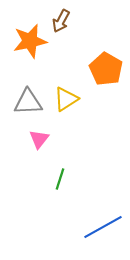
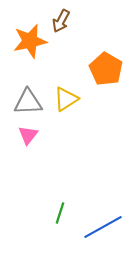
pink triangle: moved 11 px left, 4 px up
green line: moved 34 px down
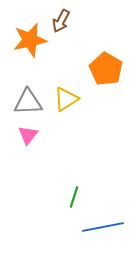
orange star: moved 1 px up
green line: moved 14 px right, 16 px up
blue line: rotated 18 degrees clockwise
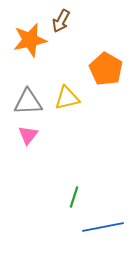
yellow triangle: moved 1 px right, 1 px up; rotated 20 degrees clockwise
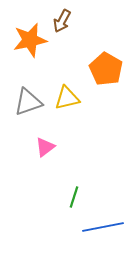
brown arrow: moved 1 px right
gray triangle: rotated 16 degrees counterclockwise
pink triangle: moved 17 px right, 12 px down; rotated 15 degrees clockwise
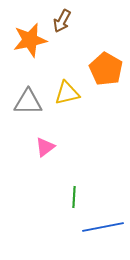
yellow triangle: moved 5 px up
gray triangle: rotated 20 degrees clockwise
green line: rotated 15 degrees counterclockwise
